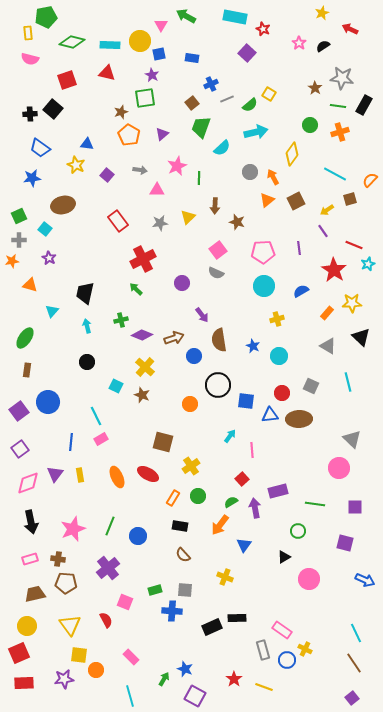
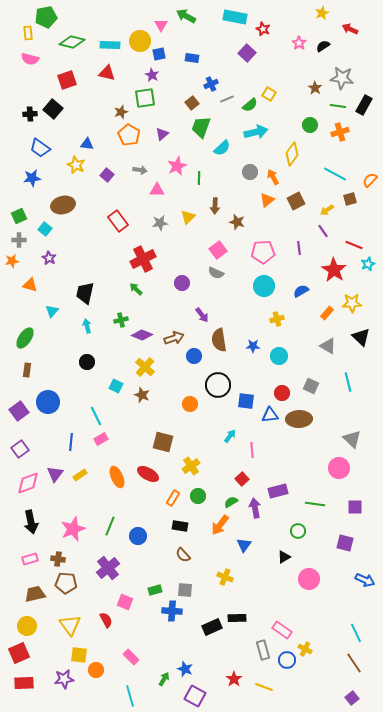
blue star at (253, 346): rotated 24 degrees counterclockwise
yellow rectangle at (80, 475): rotated 64 degrees clockwise
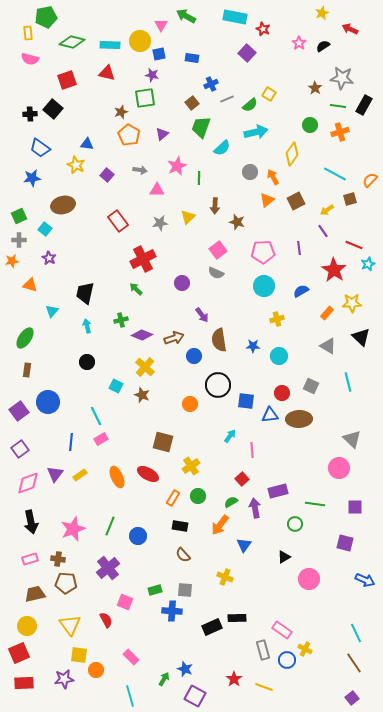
purple star at (152, 75): rotated 16 degrees counterclockwise
green circle at (298, 531): moved 3 px left, 7 px up
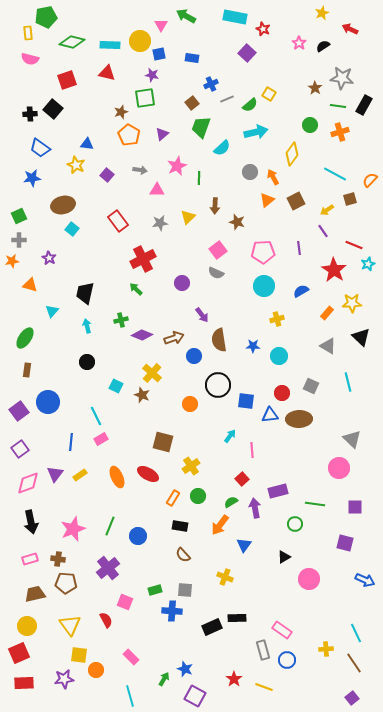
cyan square at (45, 229): moved 27 px right
yellow cross at (145, 367): moved 7 px right, 6 px down
yellow cross at (305, 649): moved 21 px right; rotated 32 degrees counterclockwise
